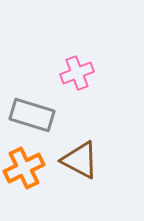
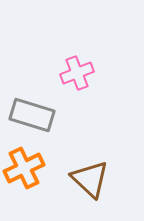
brown triangle: moved 10 px right, 19 px down; rotated 15 degrees clockwise
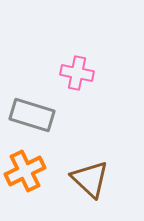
pink cross: rotated 32 degrees clockwise
orange cross: moved 1 px right, 3 px down
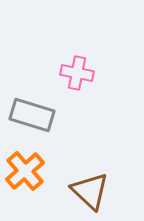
orange cross: rotated 15 degrees counterclockwise
brown triangle: moved 12 px down
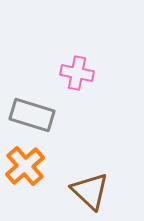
orange cross: moved 5 px up
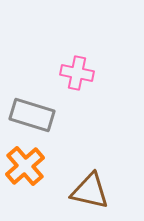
brown triangle: rotated 30 degrees counterclockwise
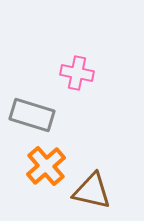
orange cross: moved 21 px right
brown triangle: moved 2 px right
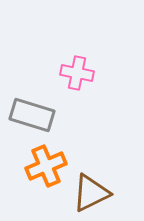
orange cross: rotated 18 degrees clockwise
brown triangle: moved 1 px left, 2 px down; rotated 39 degrees counterclockwise
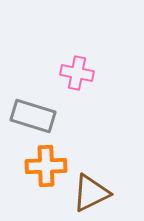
gray rectangle: moved 1 px right, 1 px down
orange cross: rotated 21 degrees clockwise
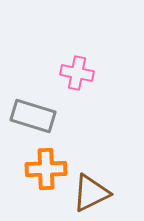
orange cross: moved 3 px down
